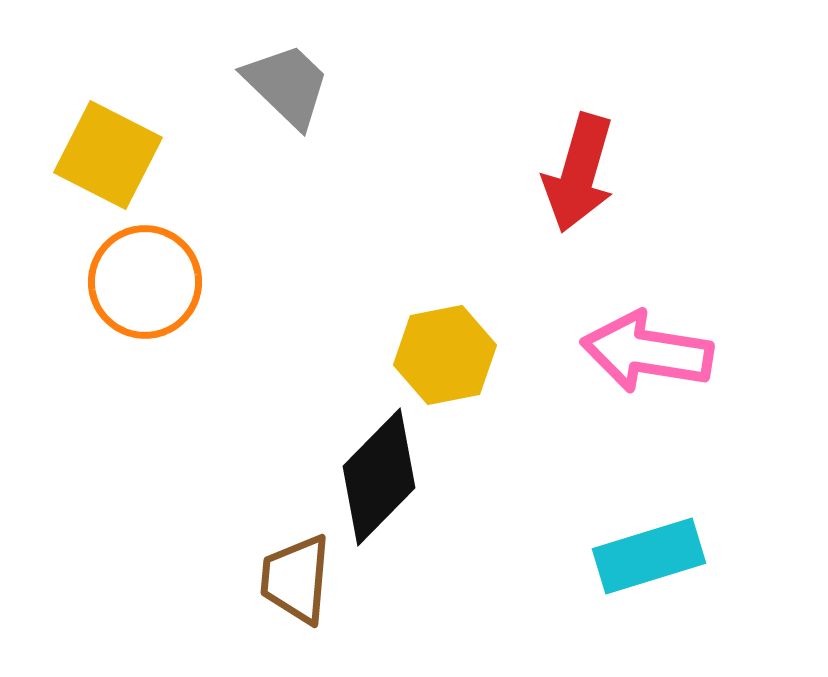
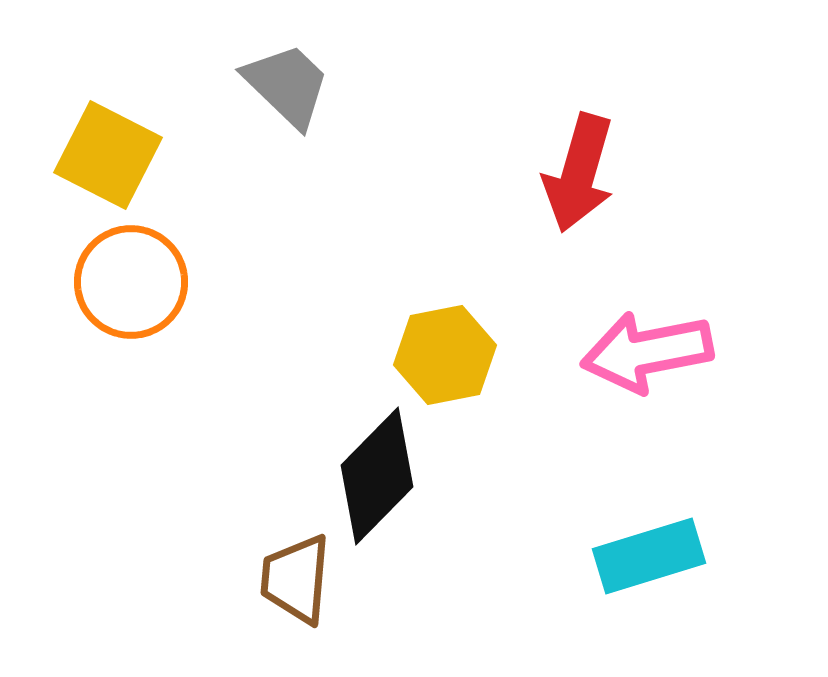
orange circle: moved 14 px left
pink arrow: rotated 20 degrees counterclockwise
black diamond: moved 2 px left, 1 px up
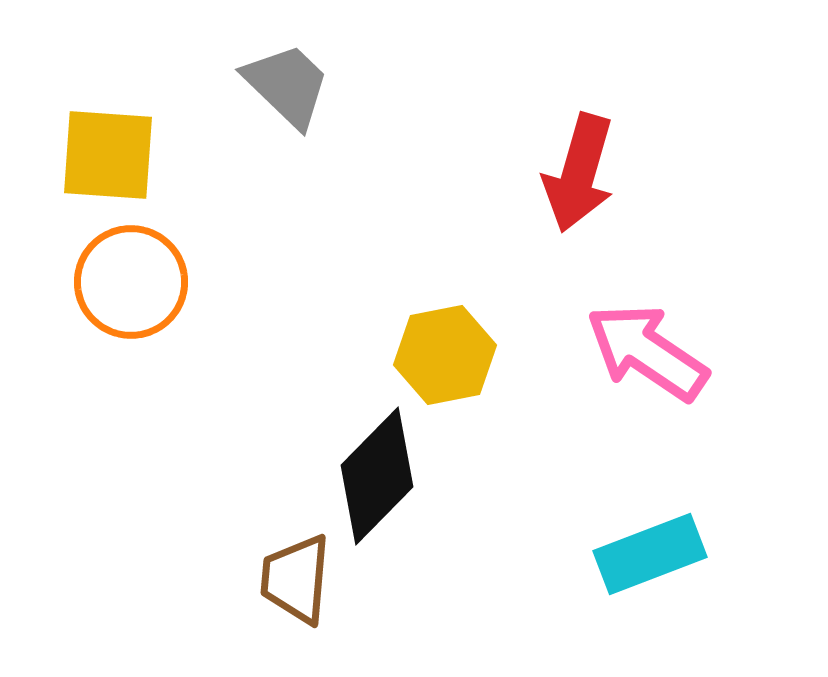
yellow square: rotated 23 degrees counterclockwise
pink arrow: rotated 45 degrees clockwise
cyan rectangle: moved 1 px right, 2 px up; rotated 4 degrees counterclockwise
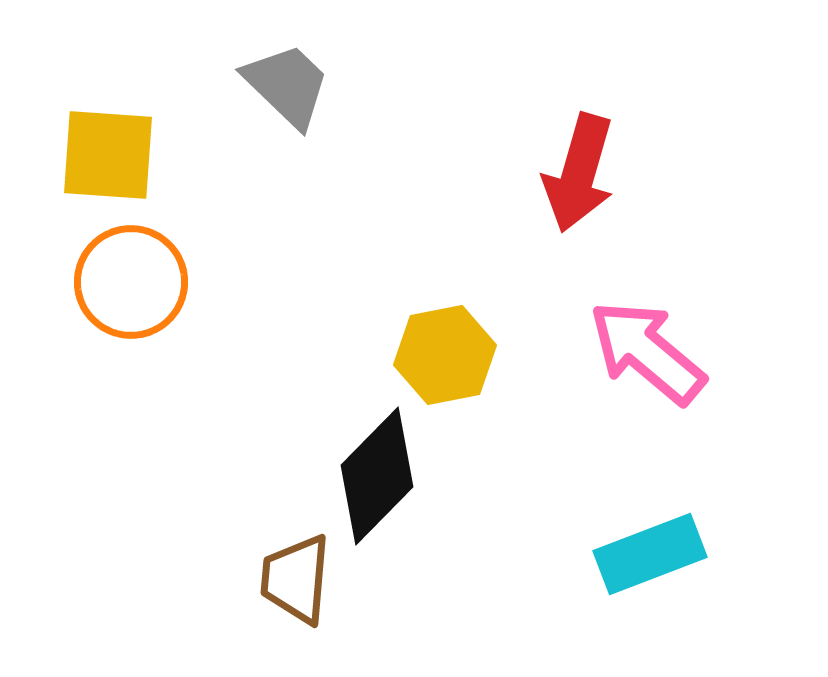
pink arrow: rotated 6 degrees clockwise
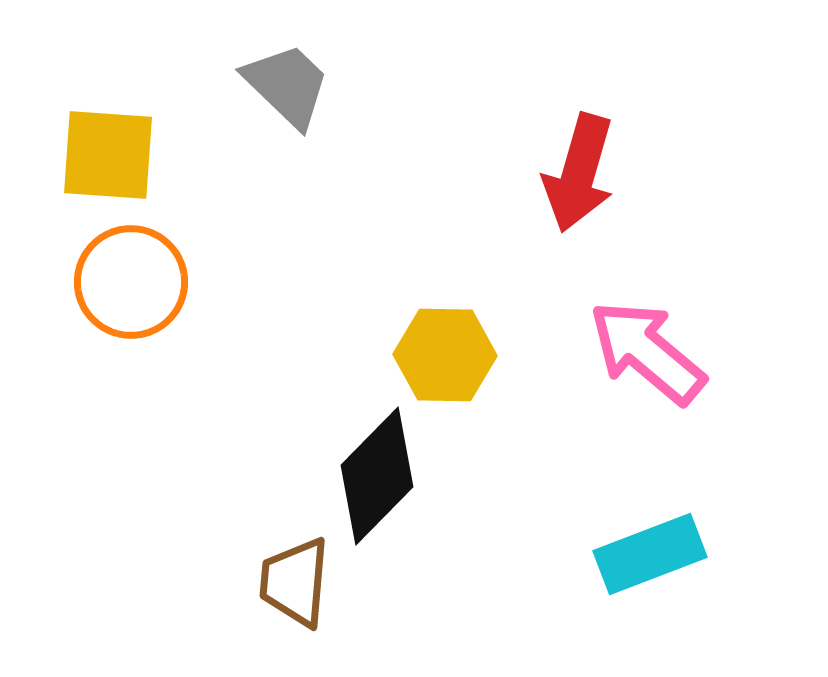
yellow hexagon: rotated 12 degrees clockwise
brown trapezoid: moved 1 px left, 3 px down
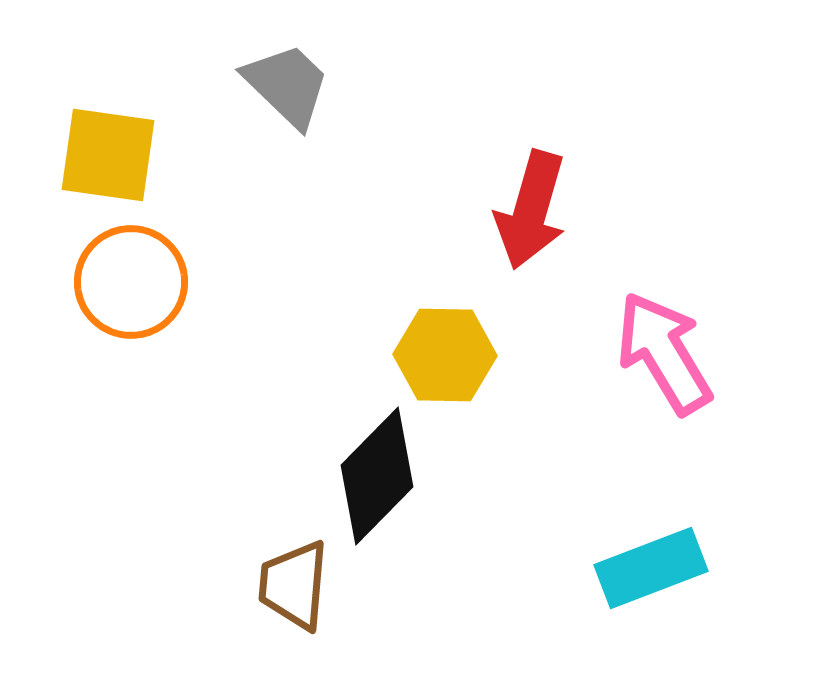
yellow square: rotated 4 degrees clockwise
red arrow: moved 48 px left, 37 px down
pink arrow: moved 17 px right, 1 px down; rotated 19 degrees clockwise
cyan rectangle: moved 1 px right, 14 px down
brown trapezoid: moved 1 px left, 3 px down
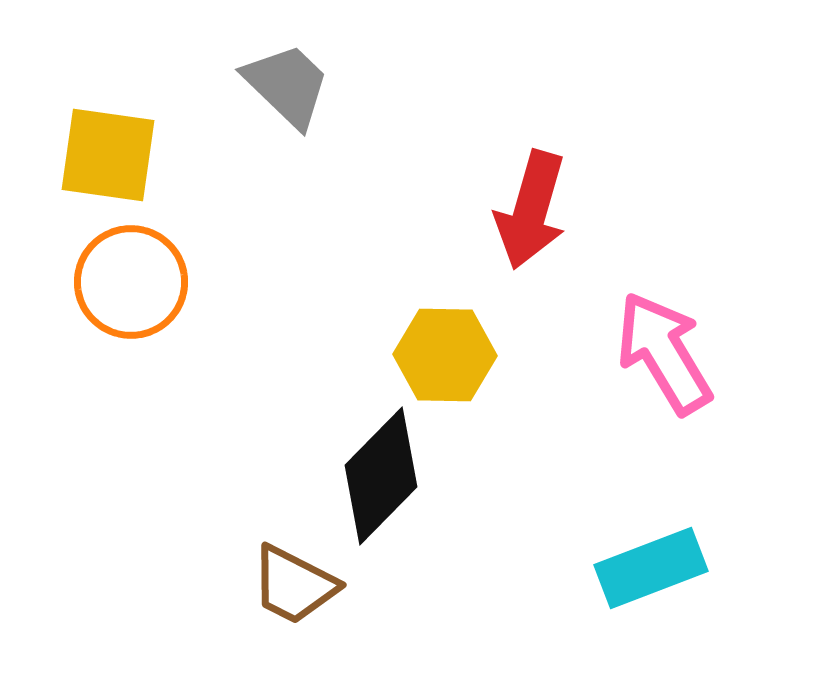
black diamond: moved 4 px right
brown trapezoid: rotated 68 degrees counterclockwise
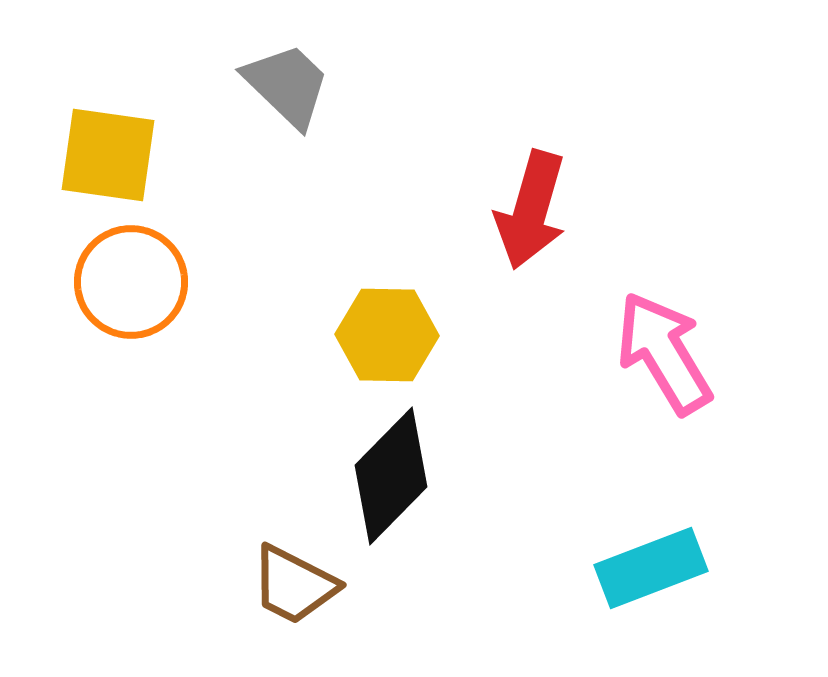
yellow hexagon: moved 58 px left, 20 px up
black diamond: moved 10 px right
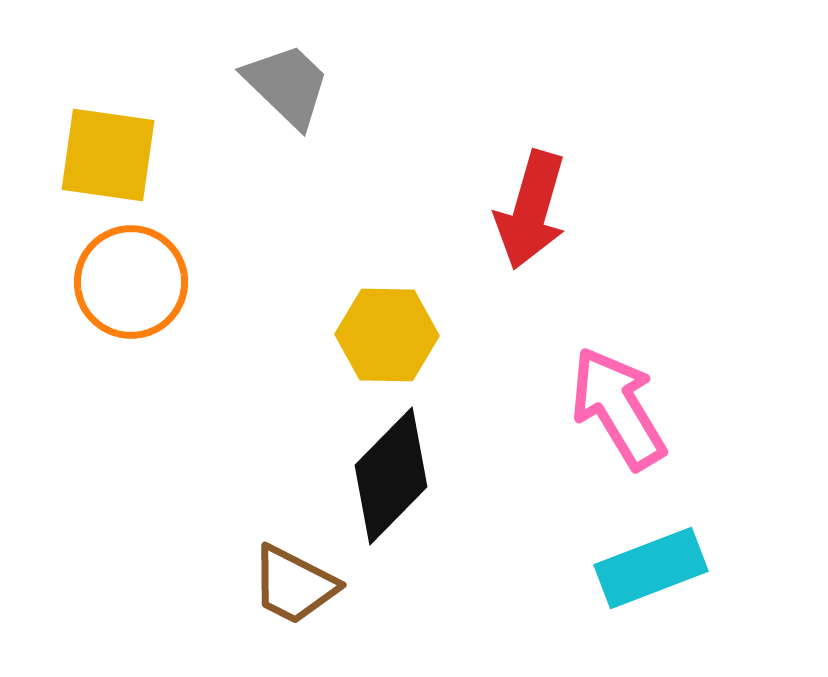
pink arrow: moved 46 px left, 55 px down
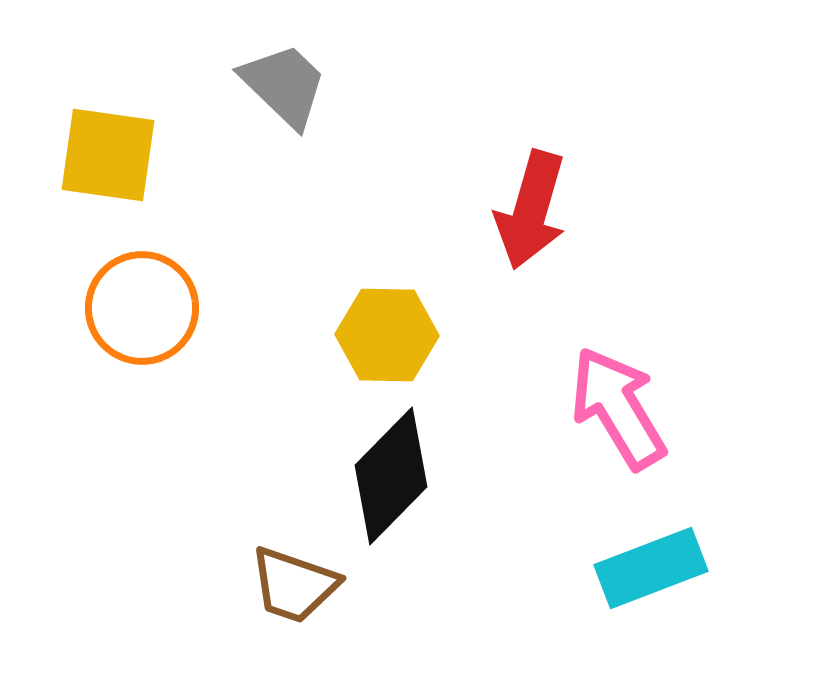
gray trapezoid: moved 3 px left
orange circle: moved 11 px right, 26 px down
brown trapezoid: rotated 8 degrees counterclockwise
